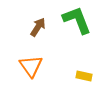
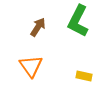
green L-shape: moved 1 px right, 1 px down; rotated 132 degrees counterclockwise
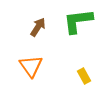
green L-shape: rotated 56 degrees clockwise
yellow rectangle: rotated 49 degrees clockwise
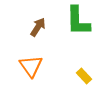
green L-shape: rotated 84 degrees counterclockwise
yellow rectangle: rotated 14 degrees counterclockwise
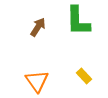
orange triangle: moved 6 px right, 15 px down
